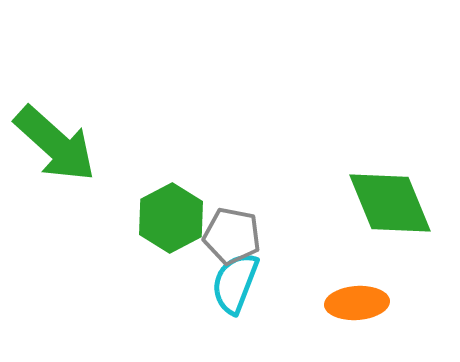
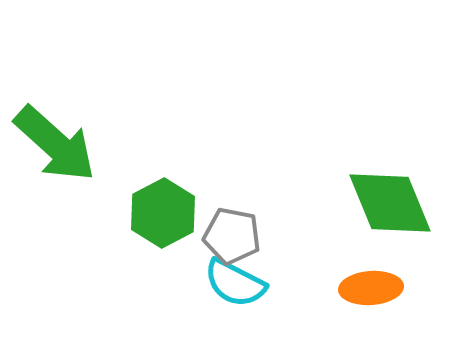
green hexagon: moved 8 px left, 5 px up
cyan semicircle: rotated 84 degrees counterclockwise
orange ellipse: moved 14 px right, 15 px up
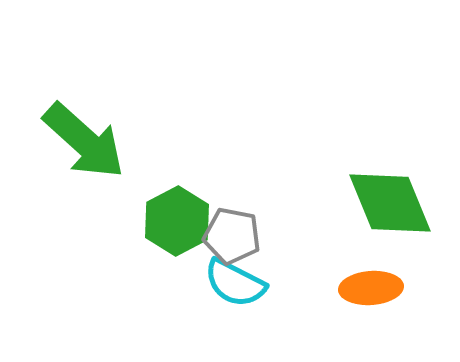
green arrow: moved 29 px right, 3 px up
green hexagon: moved 14 px right, 8 px down
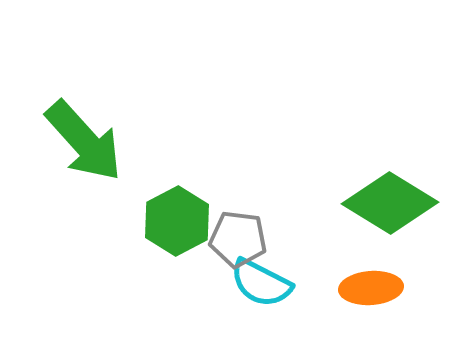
green arrow: rotated 6 degrees clockwise
green diamond: rotated 36 degrees counterclockwise
gray pentagon: moved 6 px right, 3 px down; rotated 4 degrees counterclockwise
cyan semicircle: moved 26 px right
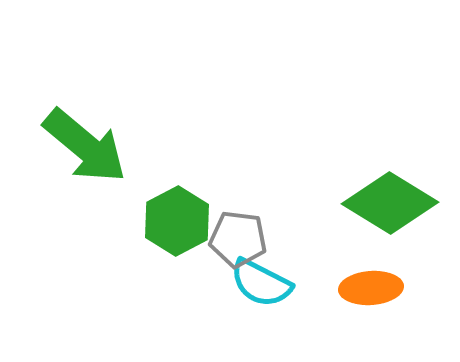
green arrow: moved 1 px right, 5 px down; rotated 8 degrees counterclockwise
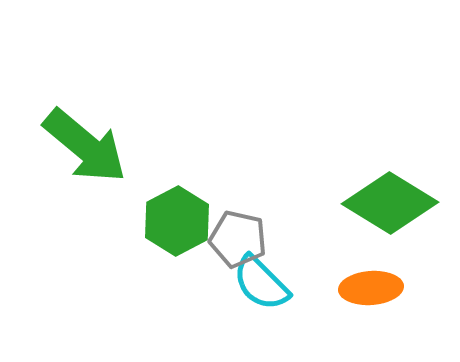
gray pentagon: rotated 6 degrees clockwise
cyan semicircle: rotated 18 degrees clockwise
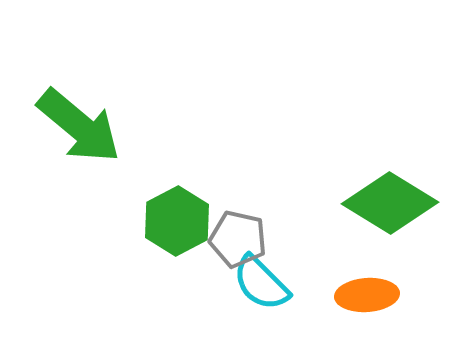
green arrow: moved 6 px left, 20 px up
orange ellipse: moved 4 px left, 7 px down
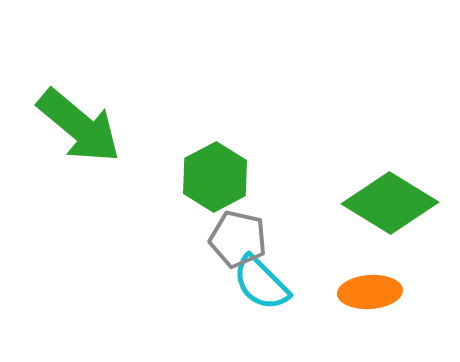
green hexagon: moved 38 px right, 44 px up
orange ellipse: moved 3 px right, 3 px up
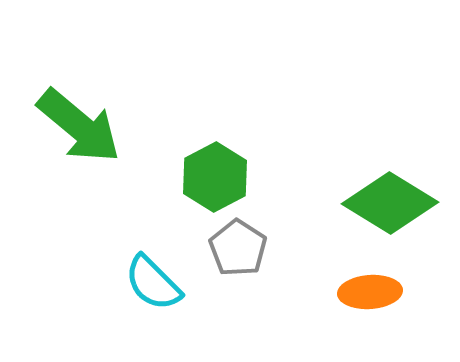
gray pentagon: moved 9 px down; rotated 20 degrees clockwise
cyan semicircle: moved 108 px left
